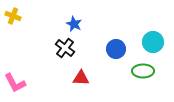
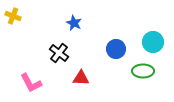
blue star: moved 1 px up
black cross: moved 6 px left, 5 px down
pink L-shape: moved 16 px right
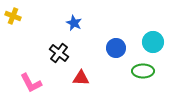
blue circle: moved 1 px up
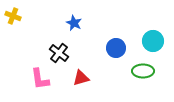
cyan circle: moved 1 px up
red triangle: rotated 18 degrees counterclockwise
pink L-shape: moved 9 px right, 4 px up; rotated 20 degrees clockwise
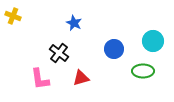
blue circle: moved 2 px left, 1 px down
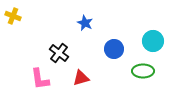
blue star: moved 11 px right
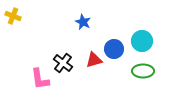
blue star: moved 2 px left, 1 px up
cyan circle: moved 11 px left
black cross: moved 4 px right, 10 px down
red triangle: moved 13 px right, 18 px up
